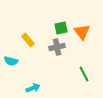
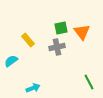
cyan semicircle: rotated 128 degrees clockwise
green line: moved 5 px right, 8 px down
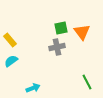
yellow rectangle: moved 18 px left
green line: moved 2 px left
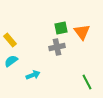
cyan arrow: moved 13 px up
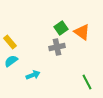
green square: rotated 24 degrees counterclockwise
orange triangle: rotated 18 degrees counterclockwise
yellow rectangle: moved 2 px down
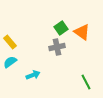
cyan semicircle: moved 1 px left, 1 px down
green line: moved 1 px left
